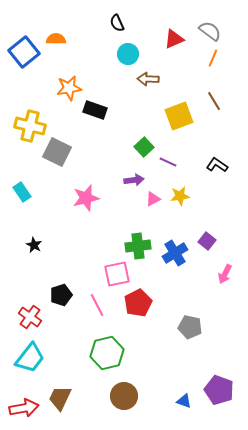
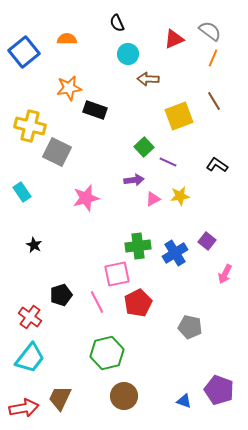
orange semicircle: moved 11 px right
pink line: moved 3 px up
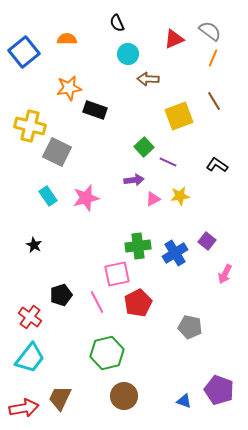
cyan rectangle: moved 26 px right, 4 px down
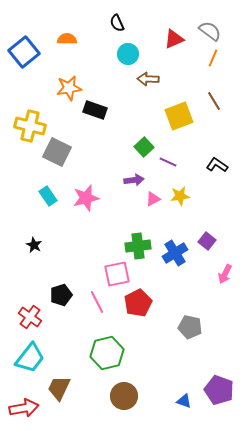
brown trapezoid: moved 1 px left, 10 px up
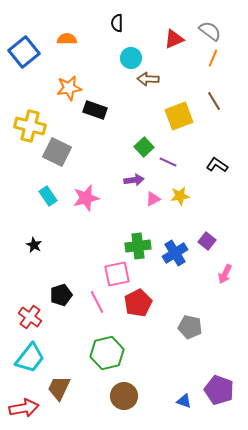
black semicircle: rotated 24 degrees clockwise
cyan circle: moved 3 px right, 4 px down
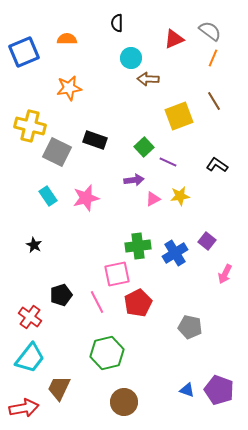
blue square: rotated 16 degrees clockwise
black rectangle: moved 30 px down
brown circle: moved 6 px down
blue triangle: moved 3 px right, 11 px up
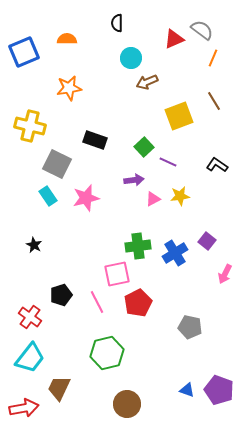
gray semicircle: moved 8 px left, 1 px up
brown arrow: moved 1 px left, 3 px down; rotated 25 degrees counterclockwise
gray square: moved 12 px down
brown circle: moved 3 px right, 2 px down
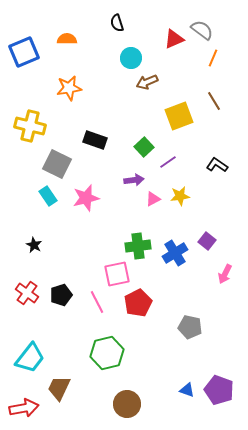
black semicircle: rotated 18 degrees counterclockwise
purple line: rotated 60 degrees counterclockwise
red cross: moved 3 px left, 24 px up
